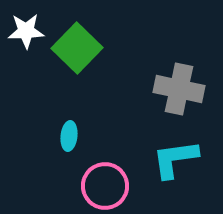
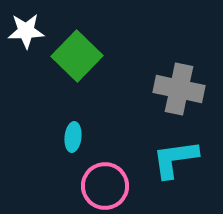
green square: moved 8 px down
cyan ellipse: moved 4 px right, 1 px down
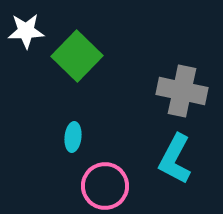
gray cross: moved 3 px right, 2 px down
cyan L-shape: rotated 54 degrees counterclockwise
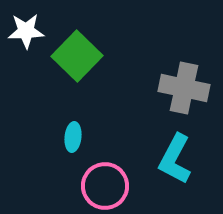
gray cross: moved 2 px right, 3 px up
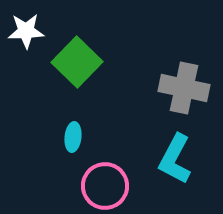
green square: moved 6 px down
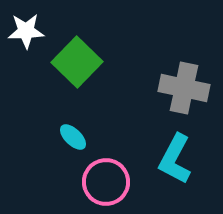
cyan ellipse: rotated 52 degrees counterclockwise
pink circle: moved 1 px right, 4 px up
